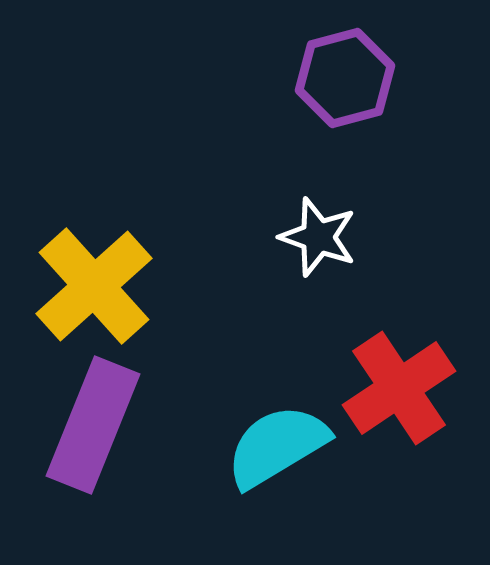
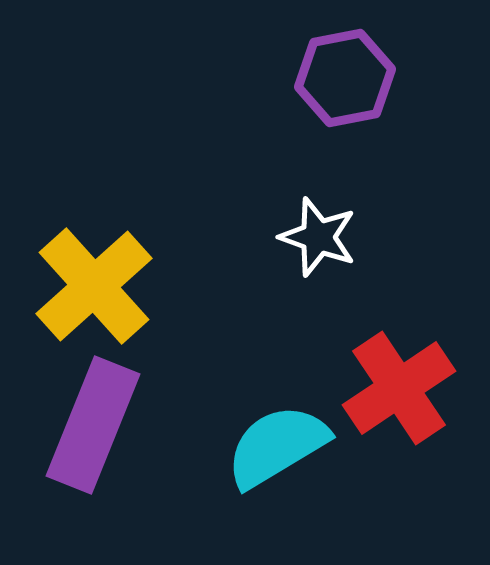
purple hexagon: rotated 4 degrees clockwise
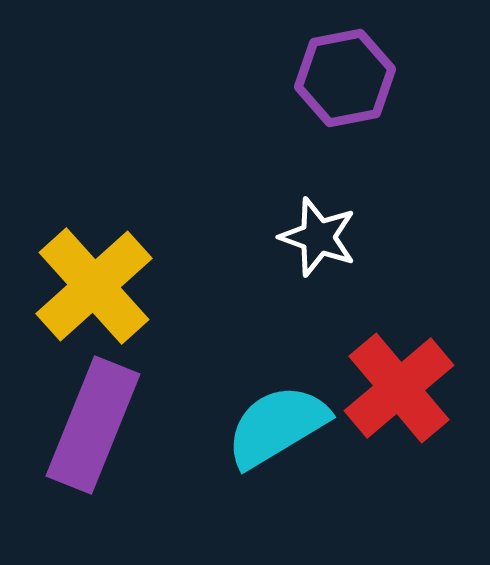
red cross: rotated 6 degrees counterclockwise
cyan semicircle: moved 20 px up
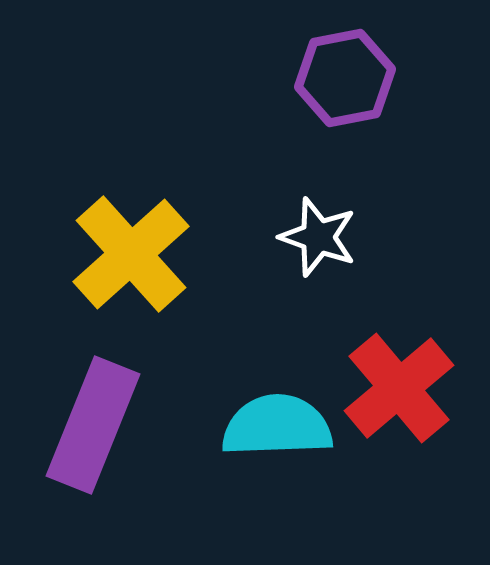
yellow cross: moved 37 px right, 32 px up
cyan semicircle: rotated 29 degrees clockwise
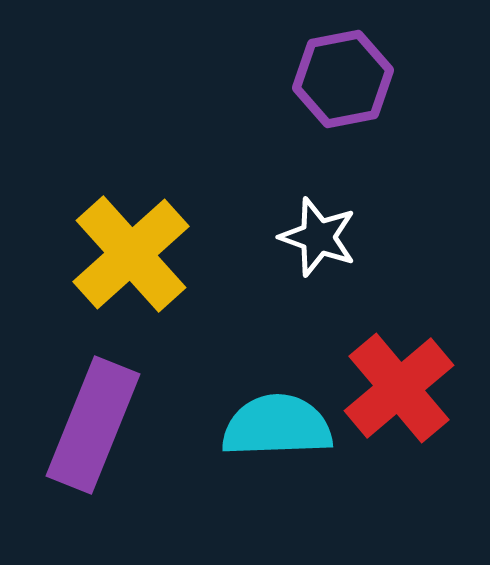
purple hexagon: moved 2 px left, 1 px down
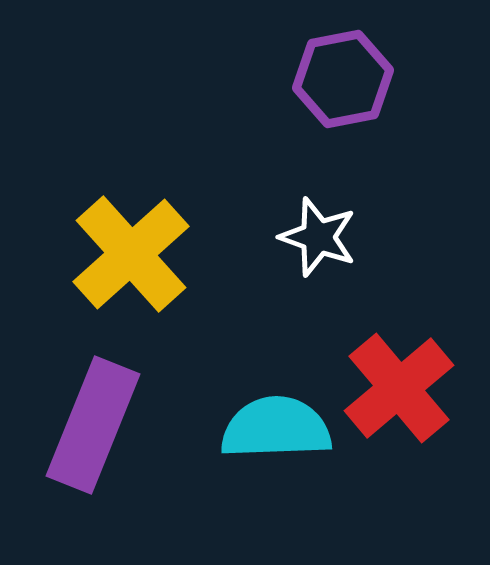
cyan semicircle: moved 1 px left, 2 px down
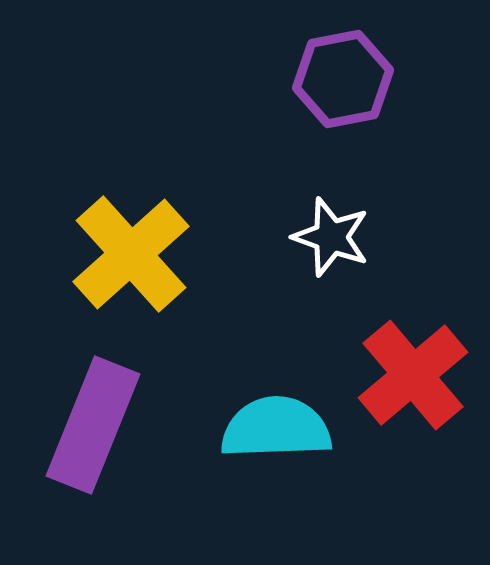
white star: moved 13 px right
red cross: moved 14 px right, 13 px up
